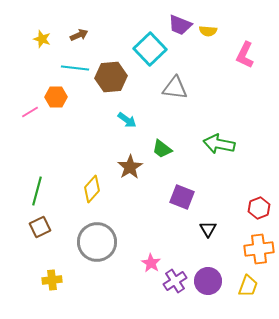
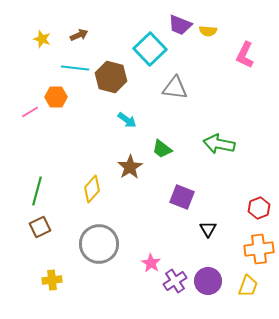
brown hexagon: rotated 20 degrees clockwise
gray circle: moved 2 px right, 2 px down
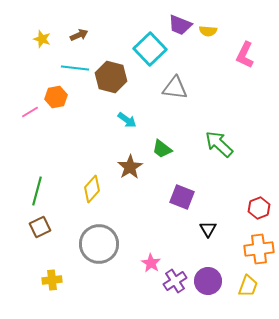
orange hexagon: rotated 10 degrees counterclockwise
green arrow: rotated 32 degrees clockwise
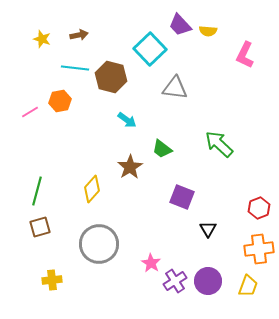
purple trapezoid: rotated 25 degrees clockwise
brown arrow: rotated 12 degrees clockwise
orange hexagon: moved 4 px right, 4 px down
brown square: rotated 10 degrees clockwise
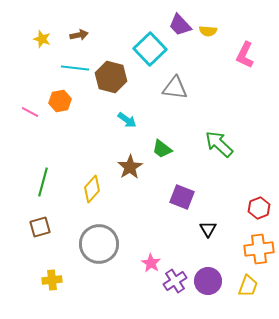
pink line: rotated 60 degrees clockwise
green line: moved 6 px right, 9 px up
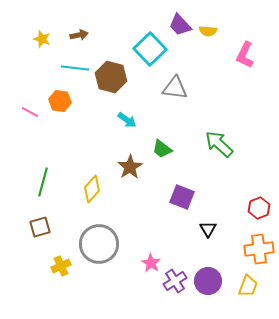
orange hexagon: rotated 20 degrees clockwise
yellow cross: moved 9 px right, 14 px up; rotated 18 degrees counterclockwise
